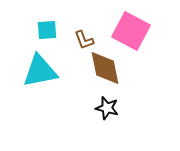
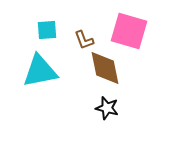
pink square: moved 2 px left; rotated 12 degrees counterclockwise
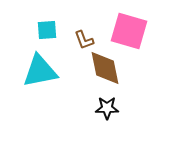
black star: rotated 15 degrees counterclockwise
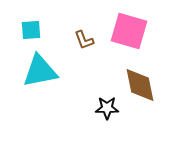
cyan square: moved 16 px left
brown diamond: moved 35 px right, 17 px down
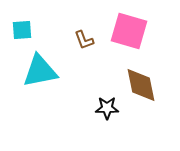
cyan square: moved 9 px left
brown diamond: moved 1 px right
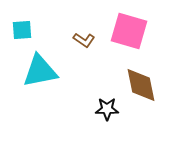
brown L-shape: rotated 35 degrees counterclockwise
black star: moved 1 px down
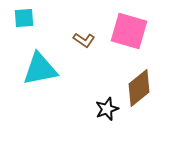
cyan square: moved 2 px right, 12 px up
cyan triangle: moved 2 px up
brown diamond: moved 2 px left, 3 px down; rotated 63 degrees clockwise
black star: rotated 20 degrees counterclockwise
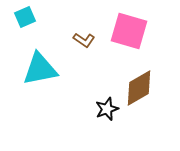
cyan square: moved 1 px right, 1 px up; rotated 20 degrees counterclockwise
brown diamond: rotated 9 degrees clockwise
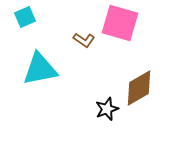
pink square: moved 9 px left, 8 px up
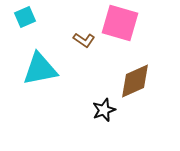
brown diamond: moved 4 px left, 7 px up; rotated 6 degrees clockwise
black star: moved 3 px left, 1 px down
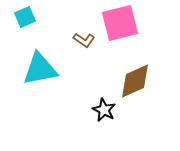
pink square: rotated 30 degrees counterclockwise
black star: rotated 25 degrees counterclockwise
